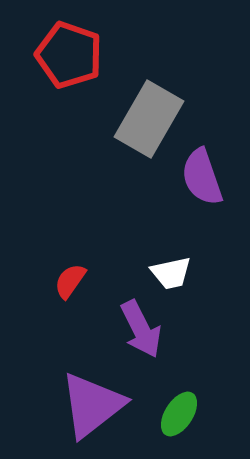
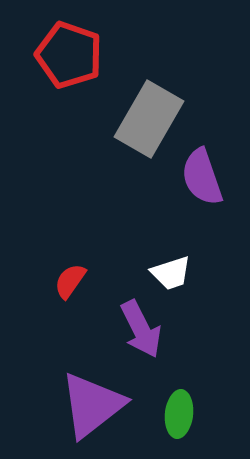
white trapezoid: rotated 6 degrees counterclockwise
green ellipse: rotated 27 degrees counterclockwise
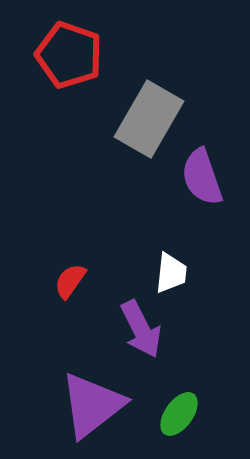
white trapezoid: rotated 66 degrees counterclockwise
green ellipse: rotated 30 degrees clockwise
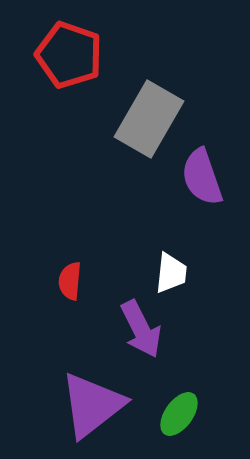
red semicircle: rotated 30 degrees counterclockwise
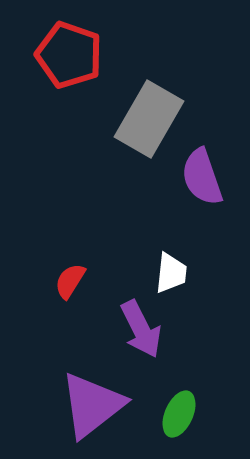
red semicircle: rotated 27 degrees clockwise
green ellipse: rotated 12 degrees counterclockwise
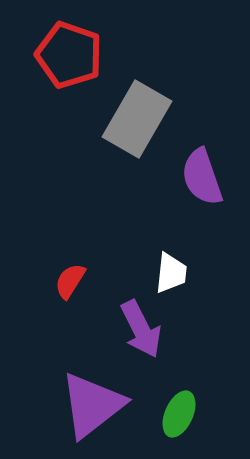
gray rectangle: moved 12 px left
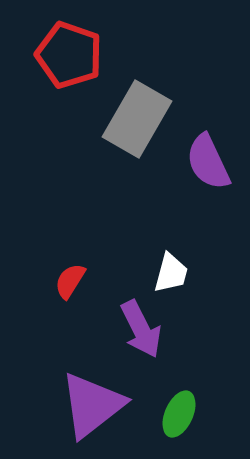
purple semicircle: moved 6 px right, 15 px up; rotated 6 degrees counterclockwise
white trapezoid: rotated 9 degrees clockwise
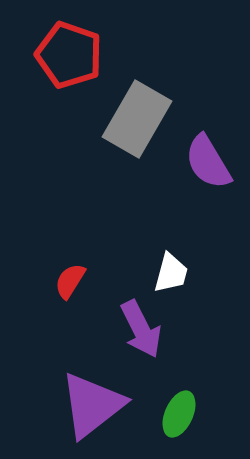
purple semicircle: rotated 6 degrees counterclockwise
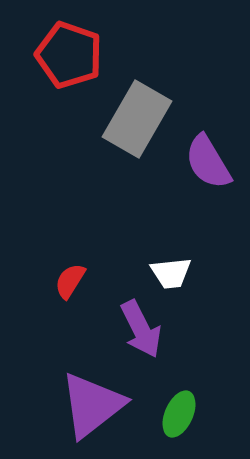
white trapezoid: rotated 69 degrees clockwise
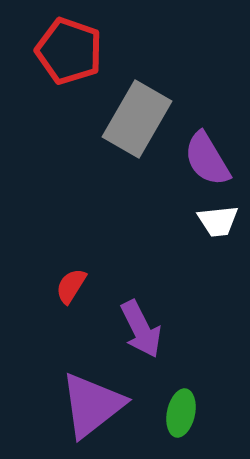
red pentagon: moved 4 px up
purple semicircle: moved 1 px left, 3 px up
white trapezoid: moved 47 px right, 52 px up
red semicircle: moved 1 px right, 5 px down
green ellipse: moved 2 px right, 1 px up; rotated 12 degrees counterclockwise
